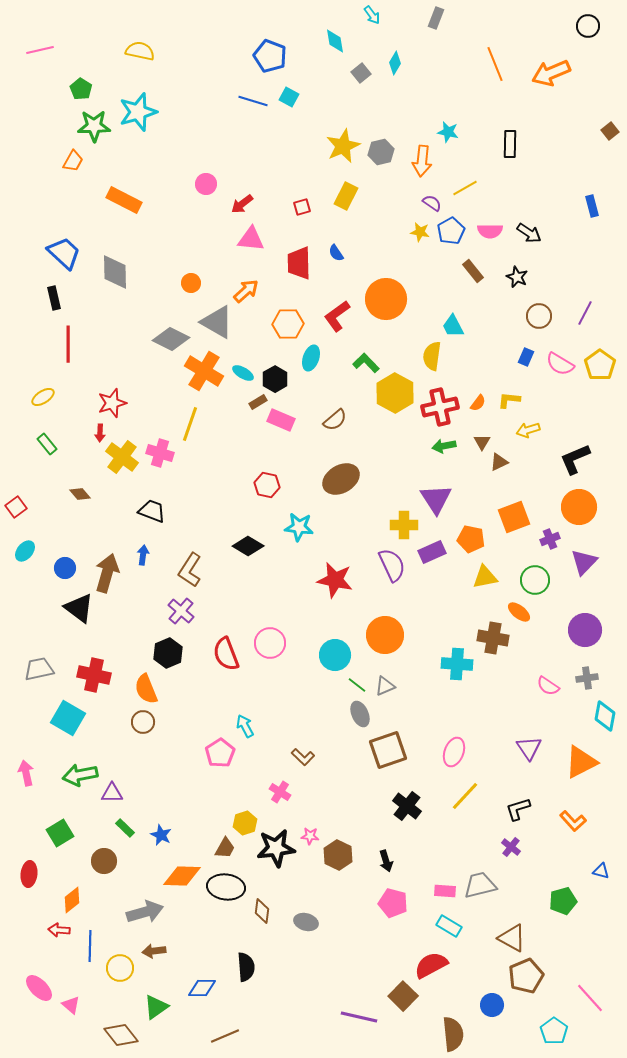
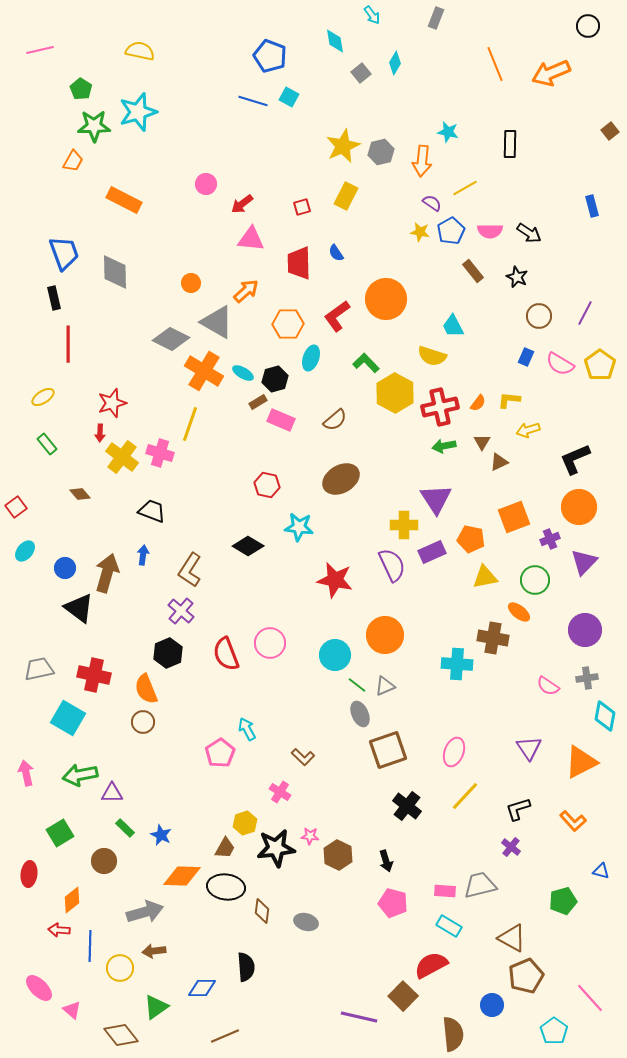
blue trapezoid at (64, 253): rotated 27 degrees clockwise
yellow semicircle at (432, 356): rotated 80 degrees counterclockwise
black hexagon at (275, 379): rotated 15 degrees clockwise
cyan arrow at (245, 726): moved 2 px right, 3 px down
pink triangle at (71, 1005): moved 1 px right, 5 px down
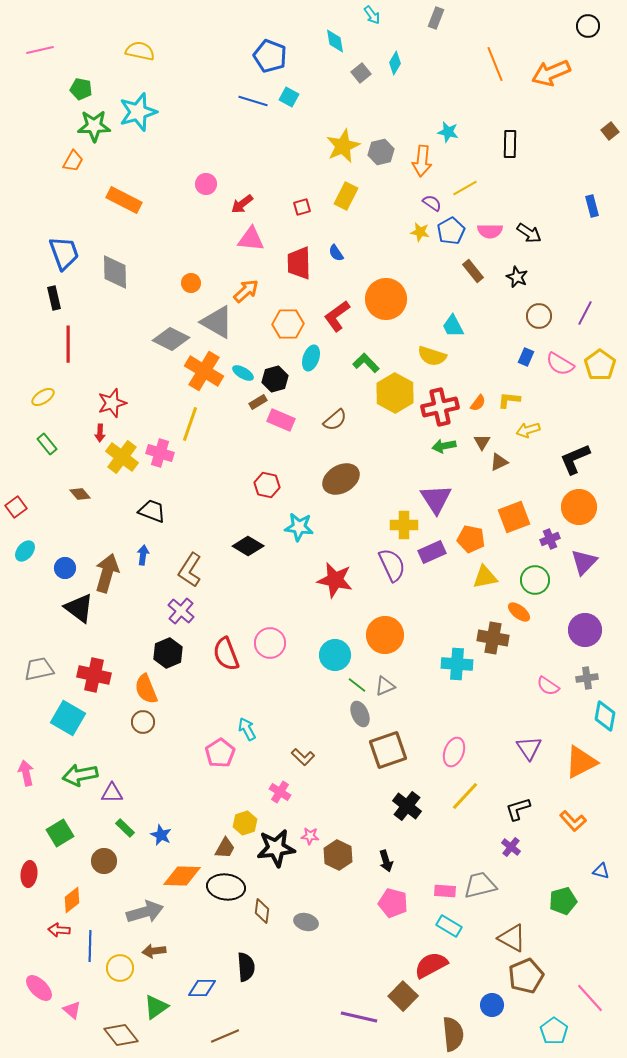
green pentagon at (81, 89): rotated 20 degrees counterclockwise
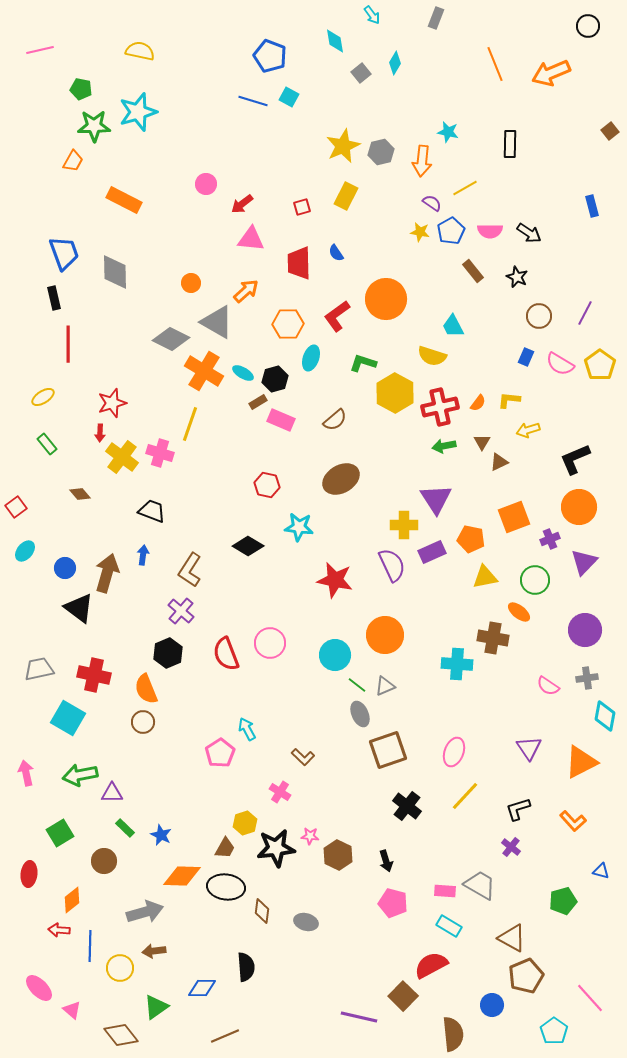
green L-shape at (366, 363): moved 3 px left; rotated 28 degrees counterclockwise
gray trapezoid at (480, 885): rotated 44 degrees clockwise
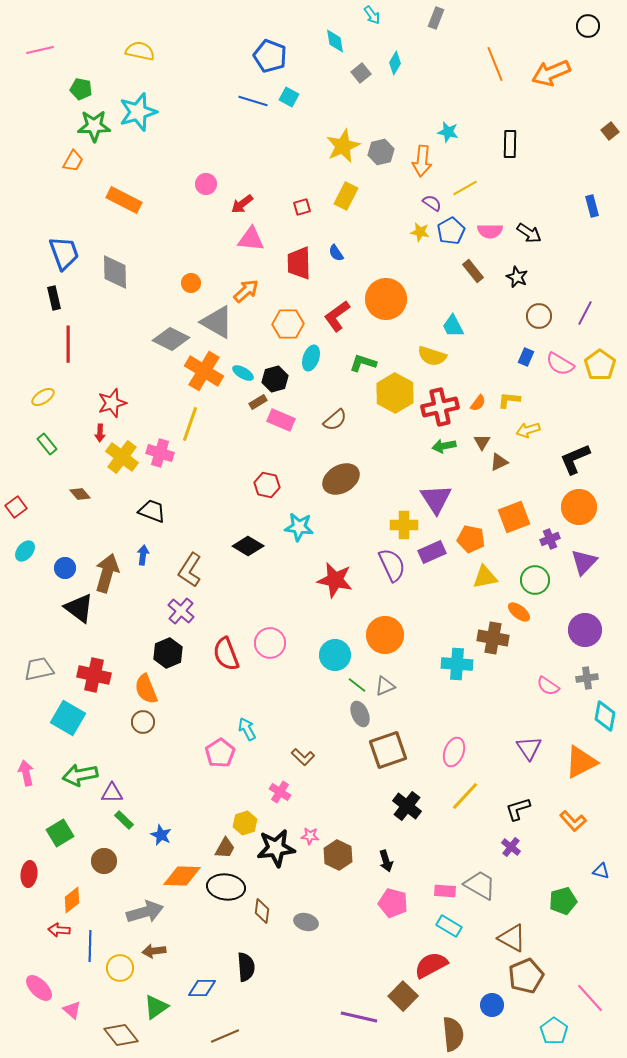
green rectangle at (125, 828): moved 1 px left, 8 px up
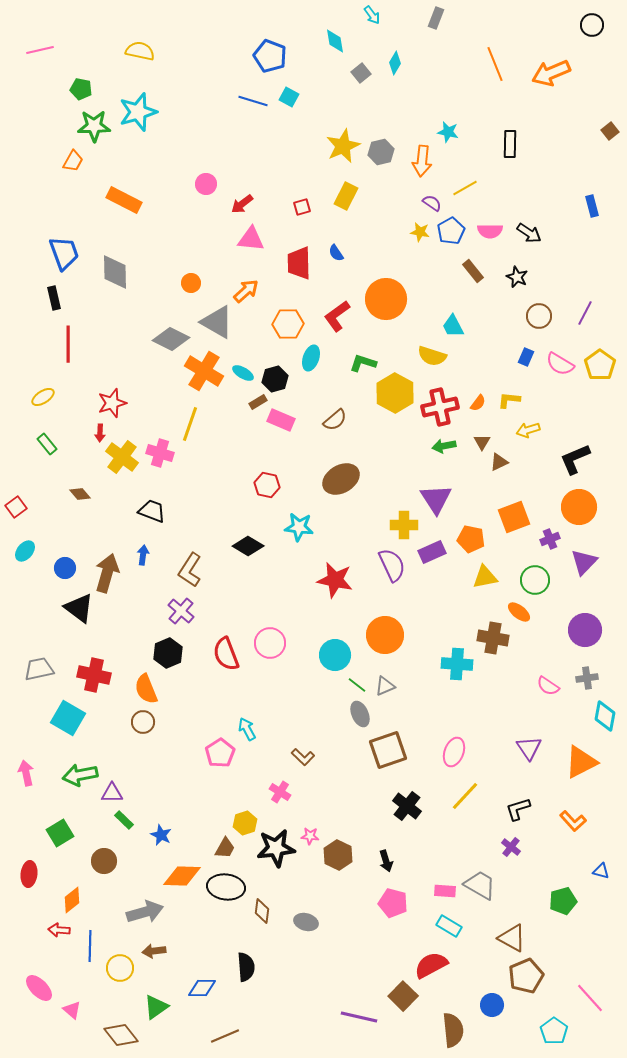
black circle at (588, 26): moved 4 px right, 1 px up
brown semicircle at (453, 1034): moved 4 px up
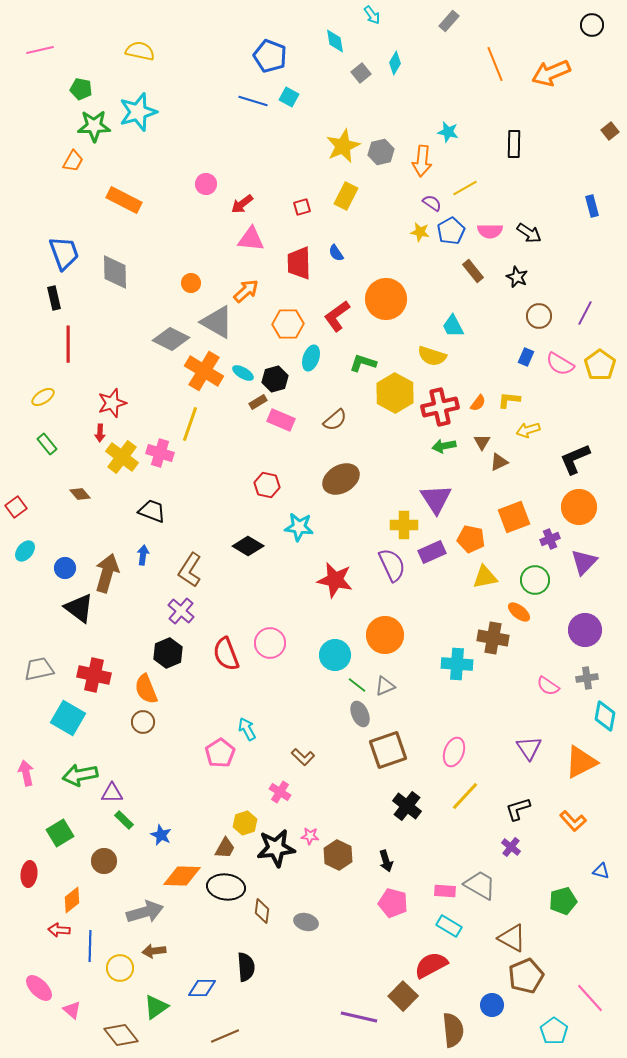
gray rectangle at (436, 18): moved 13 px right, 3 px down; rotated 20 degrees clockwise
black rectangle at (510, 144): moved 4 px right
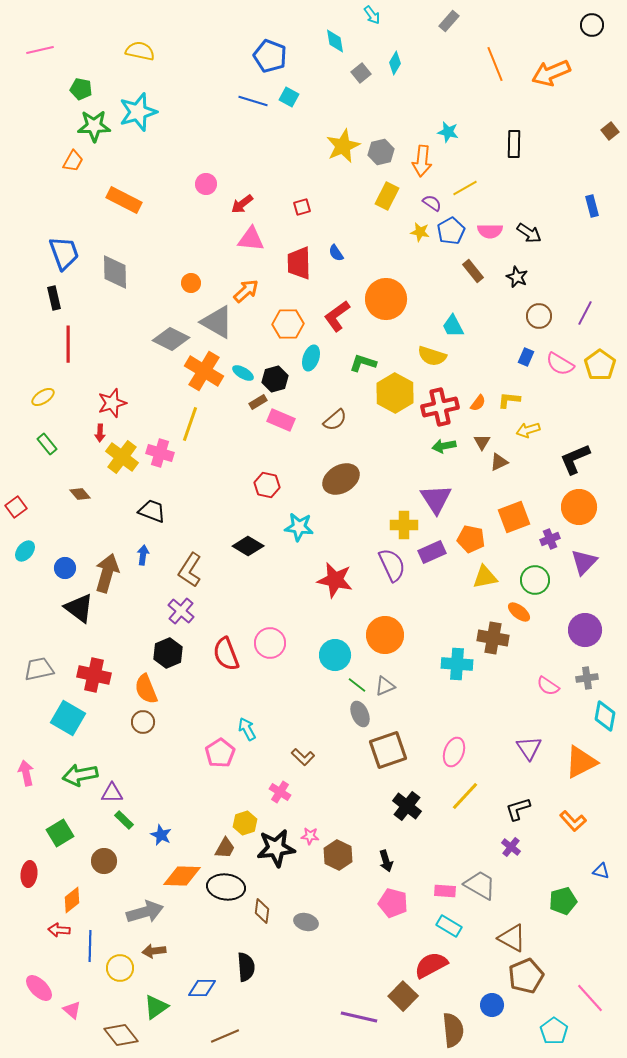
yellow rectangle at (346, 196): moved 41 px right
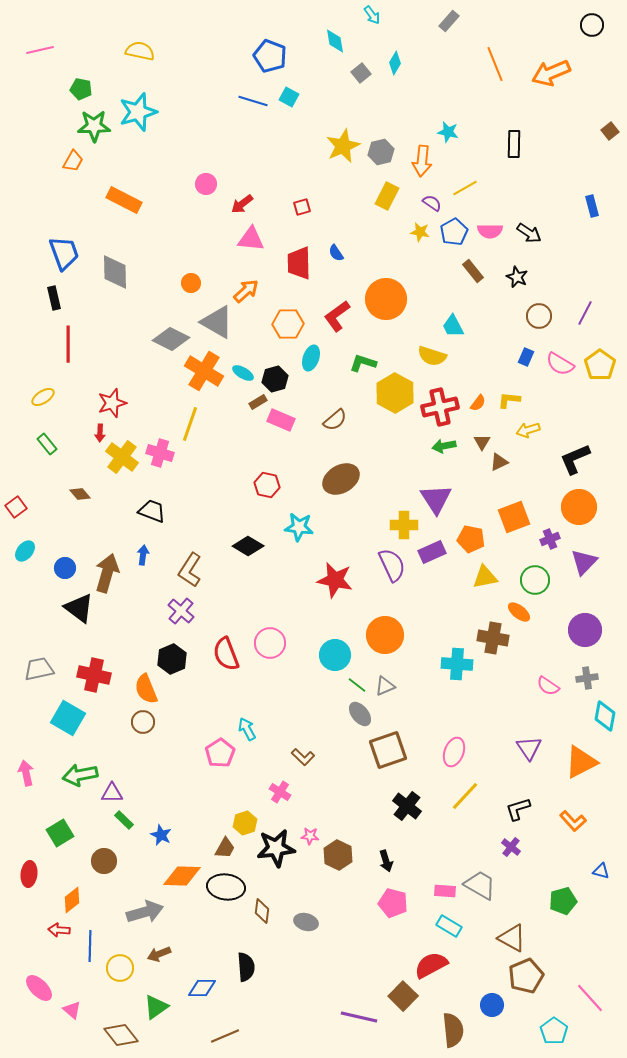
blue pentagon at (451, 231): moved 3 px right, 1 px down
black hexagon at (168, 653): moved 4 px right, 6 px down
gray ellipse at (360, 714): rotated 15 degrees counterclockwise
brown arrow at (154, 951): moved 5 px right, 3 px down; rotated 15 degrees counterclockwise
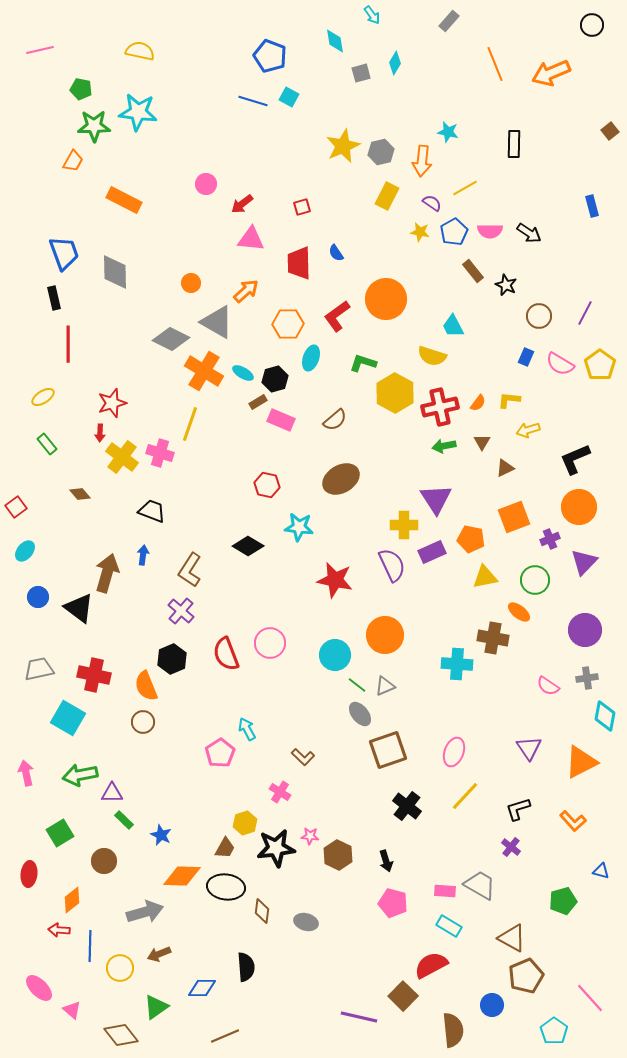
gray square at (361, 73): rotated 24 degrees clockwise
cyan star at (138, 112): rotated 24 degrees clockwise
black star at (517, 277): moved 11 px left, 8 px down
brown triangle at (499, 462): moved 6 px right, 6 px down
blue circle at (65, 568): moved 27 px left, 29 px down
orange semicircle at (146, 689): moved 3 px up
